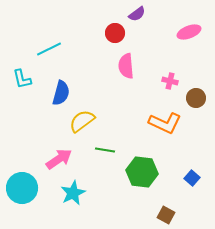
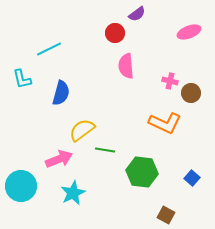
brown circle: moved 5 px left, 5 px up
yellow semicircle: moved 9 px down
pink arrow: rotated 12 degrees clockwise
cyan circle: moved 1 px left, 2 px up
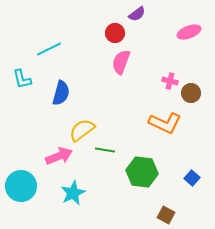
pink semicircle: moved 5 px left, 4 px up; rotated 25 degrees clockwise
pink arrow: moved 3 px up
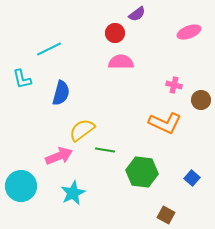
pink semicircle: rotated 70 degrees clockwise
pink cross: moved 4 px right, 4 px down
brown circle: moved 10 px right, 7 px down
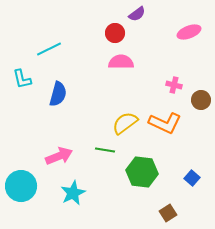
blue semicircle: moved 3 px left, 1 px down
yellow semicircle: moved 43 px right, 7 px up
brown square: moved 2 px right, 2 px up; rotated 30 degrees clockwise
